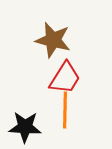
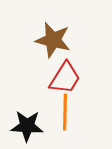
orange line: moved 2 px down
black star: moved 2 px right, 1 px up
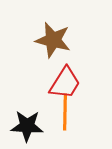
red trapezoid: moved 5 px down
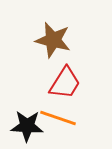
orange line: moved 7 px left, 6 px down; rotated 72 degrees counterclockwise
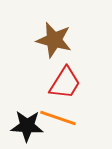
brown star: moved 1 px right
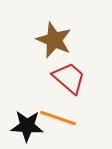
brown star: rotated 9 degrees clockwise
red trapezoid: moved 4 px right, 5 px up; rotated 81 degrees counterclockwise
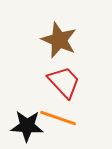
brown star: moved 5 px right
red trapezoid: moved 5 px left, 4 px down; rotated 6 degrees clockwise
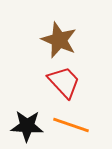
orange line: moved 13 px right, 7 px down
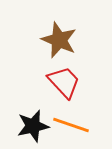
black star: moved 6 px right; rotated 16 degrees counterclockwise
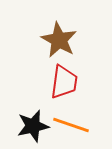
brown star: rotated 6 degrees clockwise
red trapezoid: rotated 51 degrees clockwise
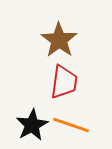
brown star: rotated 6 degrees clockwise
black star: moved 1 px left, 1 px up; rotated 16 degrees counterclockwise
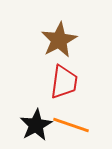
brown star: rotated 9 degrees clockwise
black star: moved 4 px right
